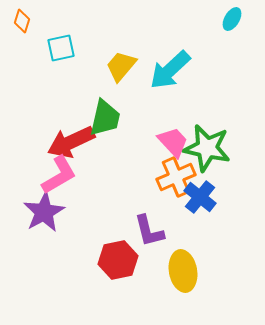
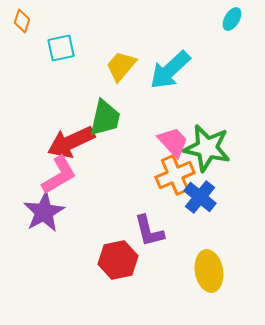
orange cross: moved 1 px left, 2 px up
yellow ellipse: moved 26 px right
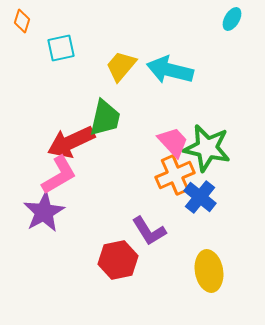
cyan arrow: rotated 57 degrees clockwise
purple L-shape: rotated 18 degrees counterclockwise
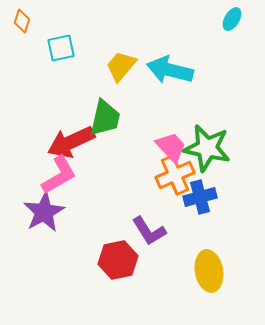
pink trapezoid: moved 2 px left, 5 px down
blue cross: rotated 36 degrees clockwise
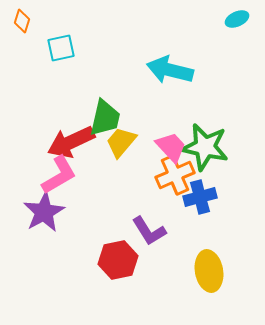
cyan ellipse: moved 5 px right; rotated 35 degrees clockwise
yellow trapezoid: moved 76 px down
green star: moved 2 px left, 1 px up
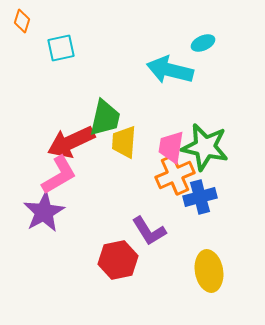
cyan ellipse: moved 34 px left, 24 px down
yellow trapezoid: moved 3 px right; rotated 36 degrees counterclockwise
pink trapezoid: rotated 128 degrees counterclockwise
